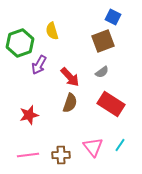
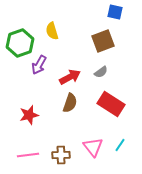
blue square: moved 2 px right, 5 px up; rotated 14 degrees counterclockwise
gray semicircle: moved 1 px left
red arrow: rotated 75 degrees counterclockwise
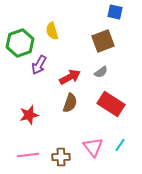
brown cross: moved 2 px down
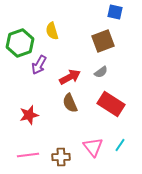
brown semicircle: rotated 138 degrees clockwise
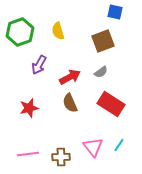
yellow semicircle: moved 6 px right
green hexagon: moved 11 px up
red star: moved 7 px up
cyan line: moved 1 px left
pink line: moved 1 px up
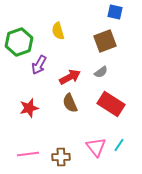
green hexagon: moved 1 px left, 10 px down
brown square: moved 2 px right
pink triangle: moved 3 px right
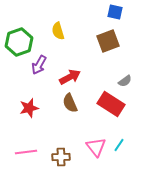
brown square: moved 3 px right
gray semicircle: moved 24 px right, 9 px down
pink line: moved 2 px left, 2 px up
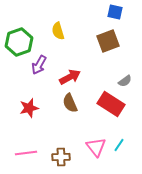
pink line: moved 1 px down
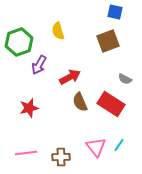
gray semicircle: moved 2 px up; rotated 64 degrees clockwise
brown semicircle: moved 10 px right, 1 px up
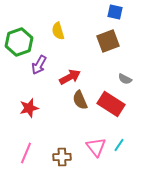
brown semicircle: moved 2 px up
pink line: rotated 60 degrees counterclockwise
brown cross: moved 1 px right
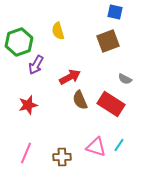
purple arrow: moved 3 px left
red star: moved 1 px left, 3 px up
pink triangle: rotated 35 degrees counterclockwise
